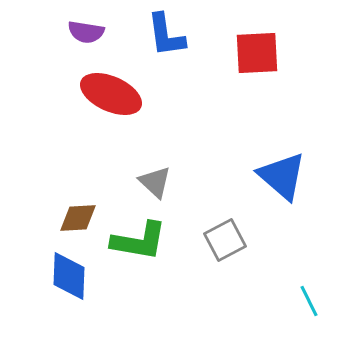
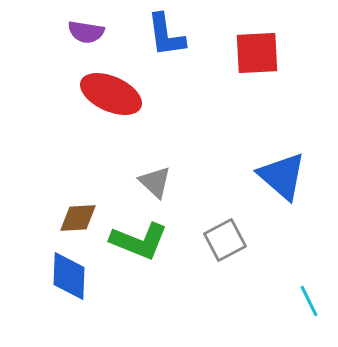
green L-shape: rotated 12 degrees clockwise
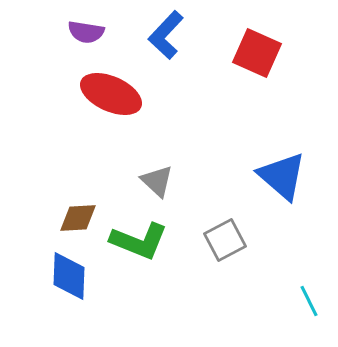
blue L-shape: rotated 51 degrees clockwise
red square: rotated 27 degrees clockwise
gray triangle: moved 2 px right, 1 px up
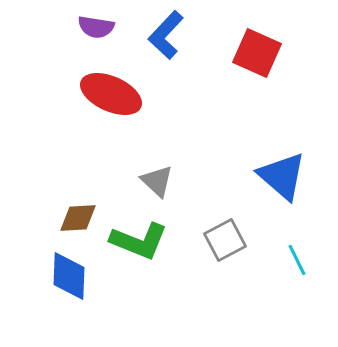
purple semicircle: moved 10 px right, 5 px up
cyan line: moved 12 px left, 41 px up
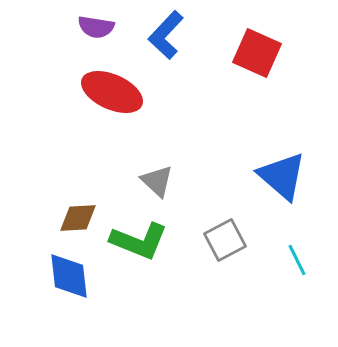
red ellipse: moved 1 px right, 2 px up
blue diamond: rotated 9 degrees counterclockwise
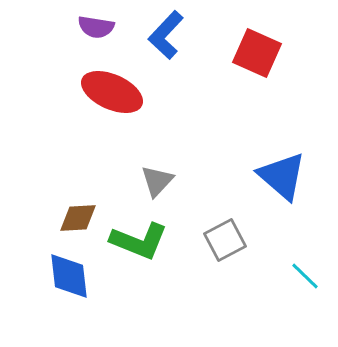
gray triangle: rotated 30 degrees clockwise
cyan line: moved 8 px right, 16 px down; rotated 20 degrees counterclockwise
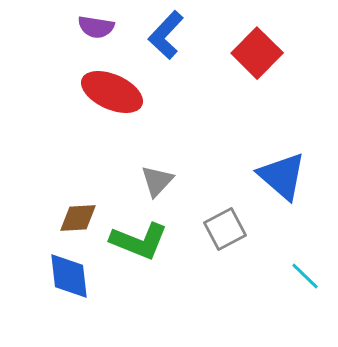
red square: rotated 21 degrees clockwise
gray square: moved 11 px up
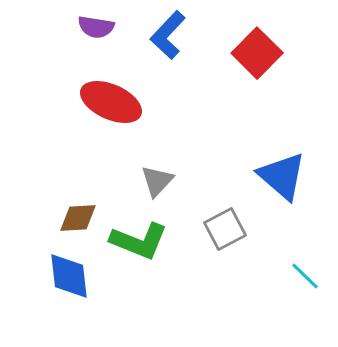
blue L-shape: moved 2 px right
red ellipse: moved 1 px left, 10 px down
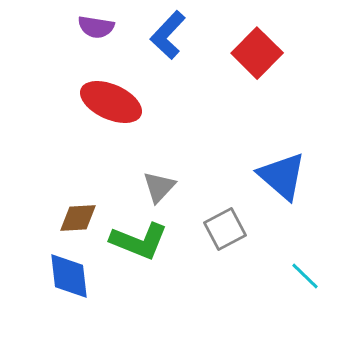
gray triangle: moved 2 px right, 6 px down
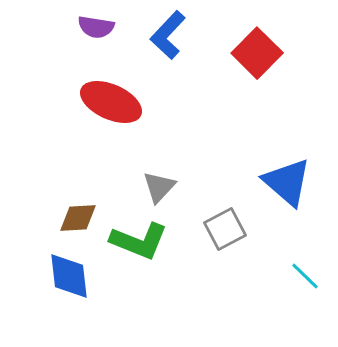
blue triangle: moved 5 px right, 6 px down
